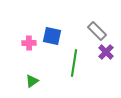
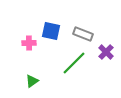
gray rectangle: moved 14 px left, 3 px down; rotated 24 degrees counterclockwise
blue square: moved 1 px left, 5 px up
green line: rotated 36 degrees clockwise
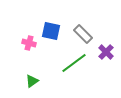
gray rectangle: rotated 24 degrees clockwise
pink cross: rotated 16 degrees clockwise
green line: rotated 8 degrees clockwise
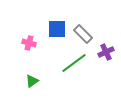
blue square: moved 6 px right, 2 px up; rotated 12 degrees counterclockwise
purple cross: rotated 21 degrees clockwise
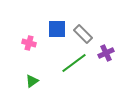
purple cross: moved 1 px down
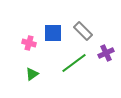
blue square: moved 4 px left, 4 px down
gray rectangle: moved 3 px up
green triangle: moved 7 px up
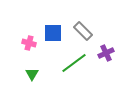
green triangle: rotated 24 degrees counterclockwise
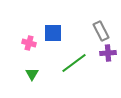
gray rectangle: moved 18 px right; rotated 18 degrees clockwise
purple cross: moved 2 px right; rotated 21 degrees clockwise
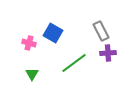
blue square: rotated 30 degrees clockwise
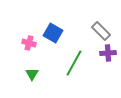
gray rectangle: rotated 18 degrees counterclockwise
green line: rotated 24 degrees counterclockwise
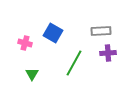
gray rectangle: rotated 48 degrees counterclockwise
pink cross: moved 4 px left
